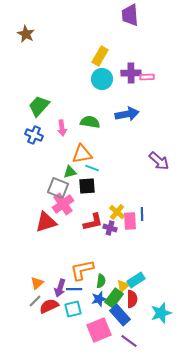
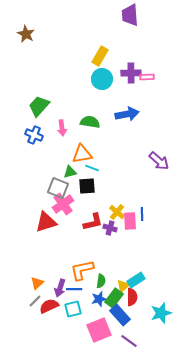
red semicircle at (132, 299): moved 2 px up
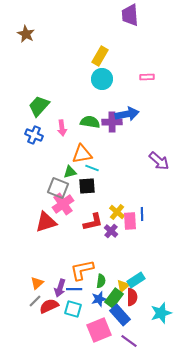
purple cross at (131, 73): moved 19 px left, 49 px down
purple cross at (110, 228): moved 1 px right, 3 px down; rotated 24 degrees clockwise
cyan square at (73, 309): rotated 30 degrees clockwise
